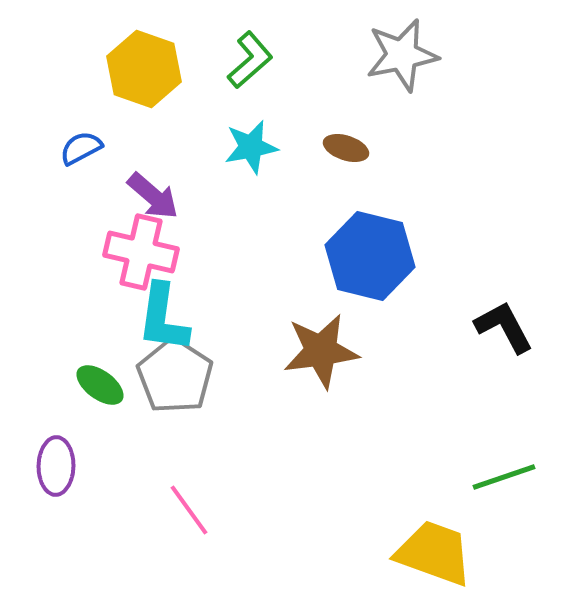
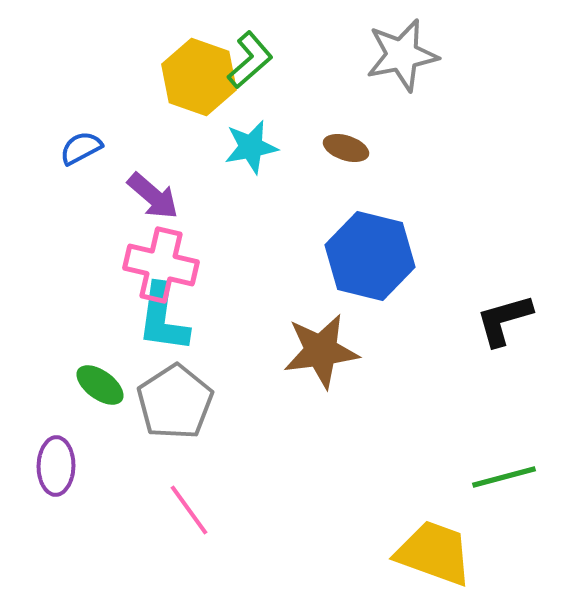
yellow hexagon: moved 55 px right, 8 px down
pink cross: moved 20 px right, 13 px down
black L-shape: moved 7 px up; rotated 78 degrees counterclockwise
gray pentagon: moved 26 px down; rotated 6 degrees clockwise
green line: rotated 4 degrees clockwise
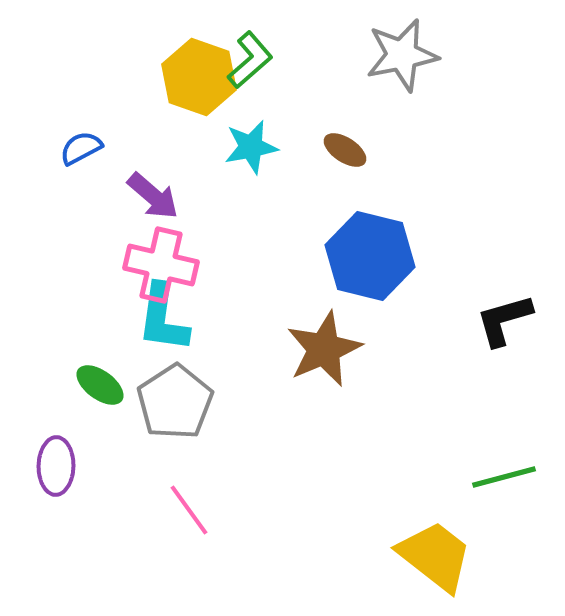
brown ellipse: moved 1 px left, 2 px down; rotated 15 degrees clockwise
brown star: moved 3 px right, 2 px up; rotated 16 degrees counterclockwise
yellow trapezoid: moved 1 px right, 3 px down; rotated 18 degrees clockwise
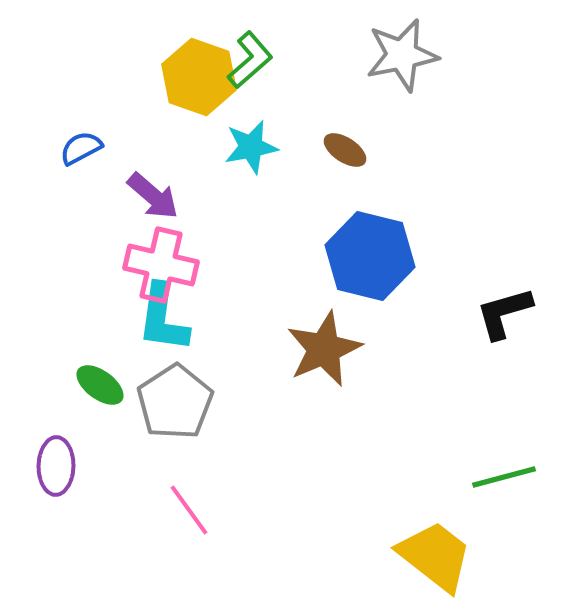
black L-shape: moved 7 px up
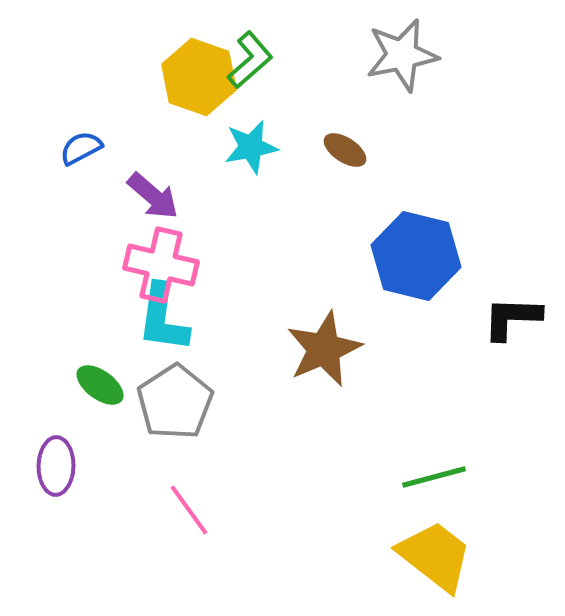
blue hexagon: moved 46 px right
black L-shape: moved 8 px right, 5 px down; rotated 18 degrees clockwise
green line: moved 70 px left
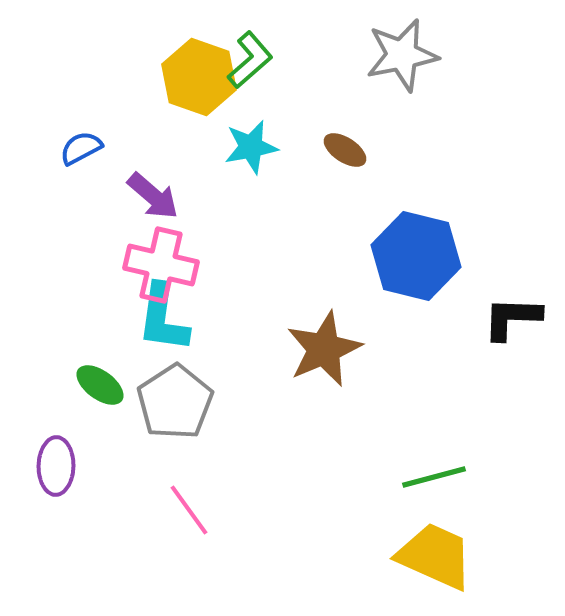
yellow trapezoid: rotated 14 degrees counterclockwise
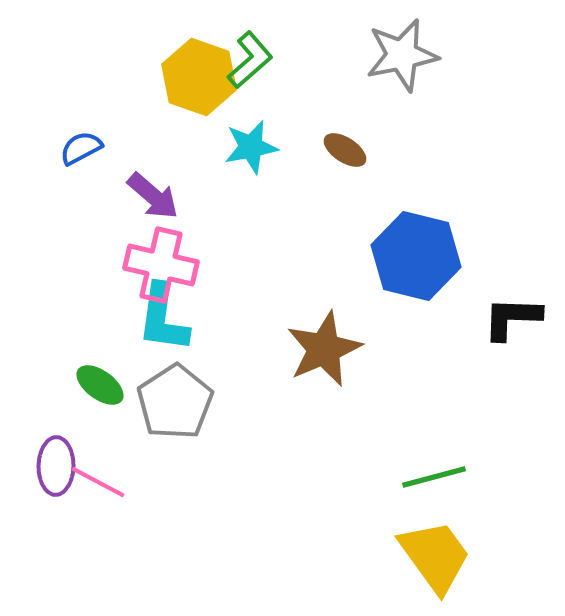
pink line: moved 91 px left, 28 px up; rotated 26 degrees counterclockwise
yellow trapezoid: rotated 30 degrees clockwise
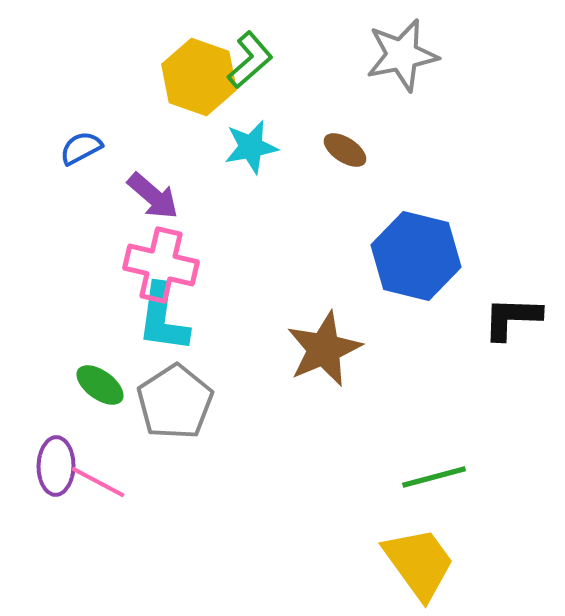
yellow trapezoid: moved 16 px left, 7 px down
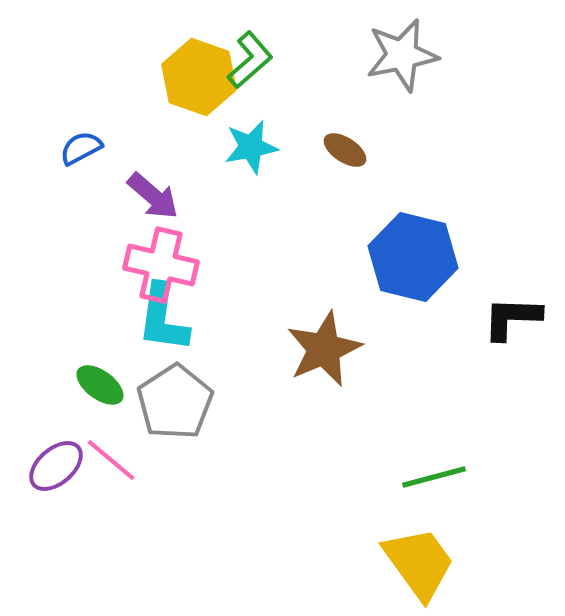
blue hexagon: moved 3 px left, 1 px down
purple ellipse: rotated 48 degrees clockwise
pink line: moved 13 px right, 22 px up; rotated 12 degrees clockwise
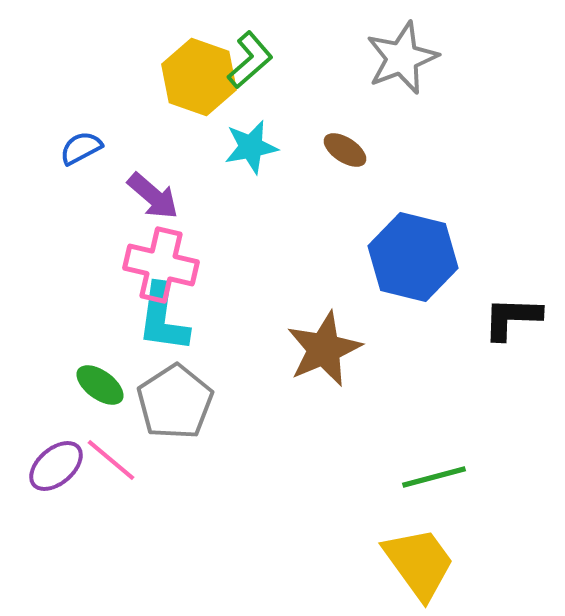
gray star: moved 3 px down; rotated 10 degrees counterclockwise
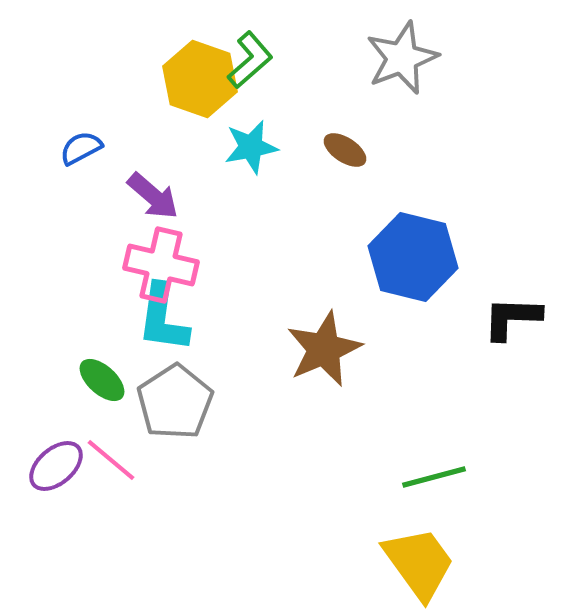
yellow hexagon: moved 1 px right, 2 px down
green ellipse: moved 2 px right, 5 px up; rotated 6 degrees clockwise
